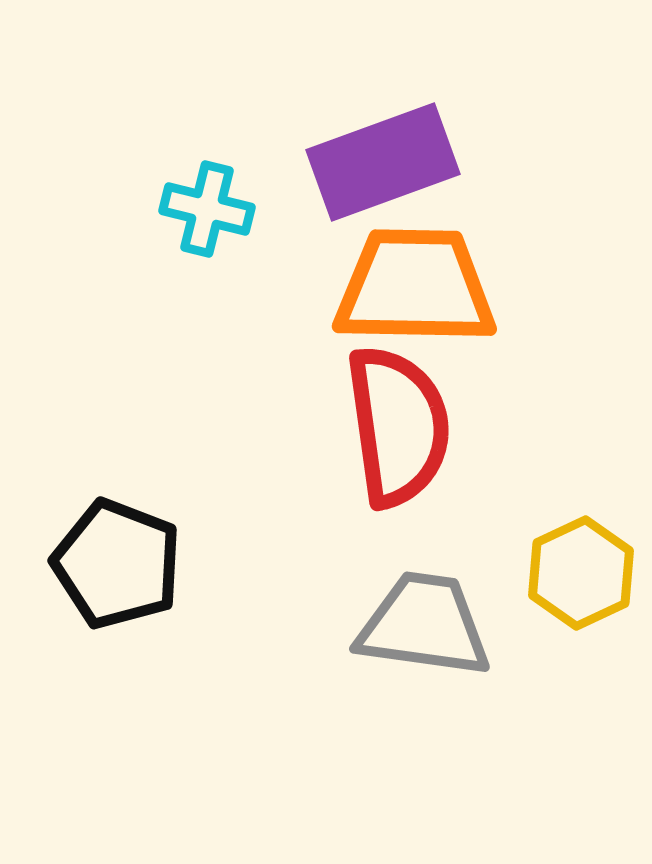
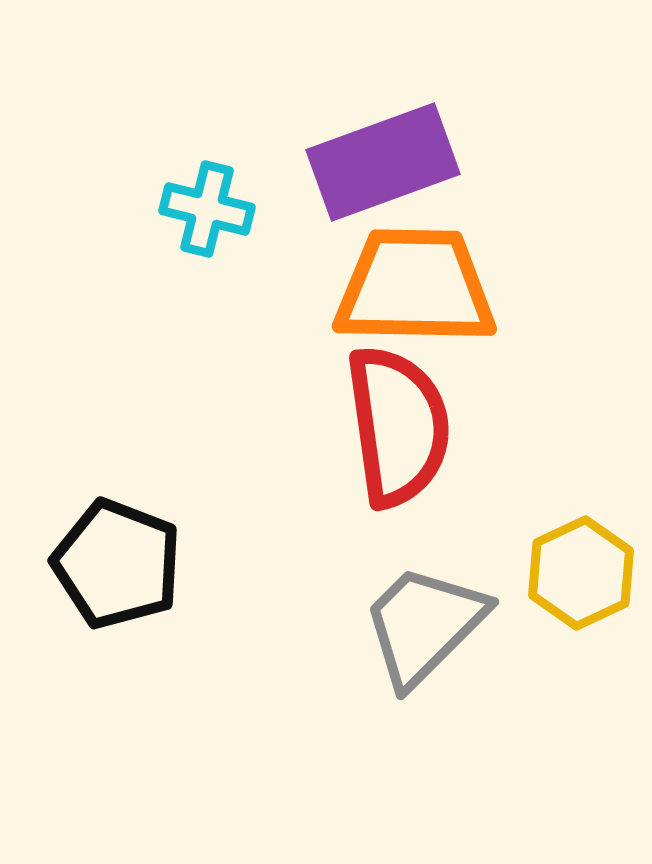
gray trapezoid: rotated 53 degrees counterclockwise
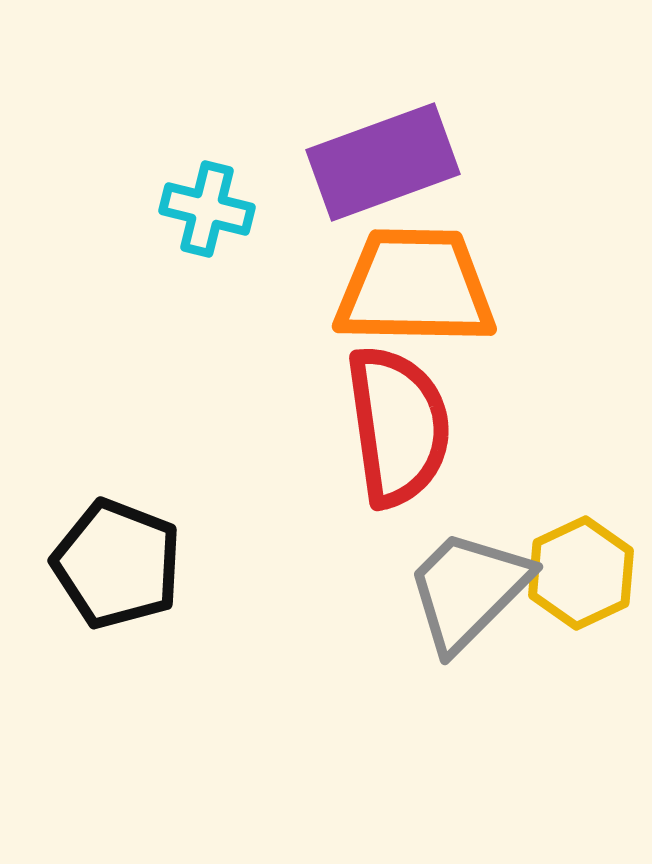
gray trapezoid: moved 44 px right, 35 px up
